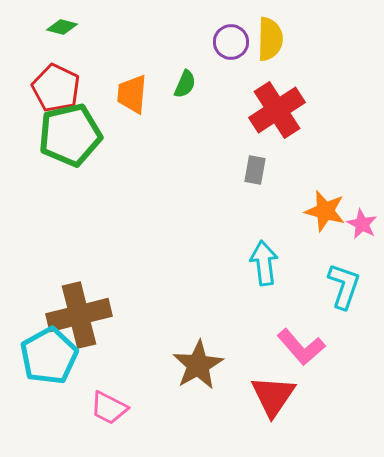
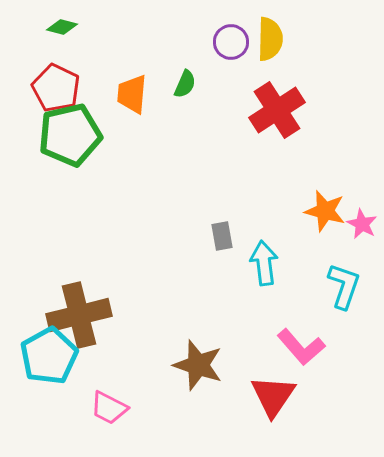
gray rectangle: moved 33 px left, 66 px down; rotated 20 degrees counterclockwise
brown star: rotated 24 degrees counterclockwise
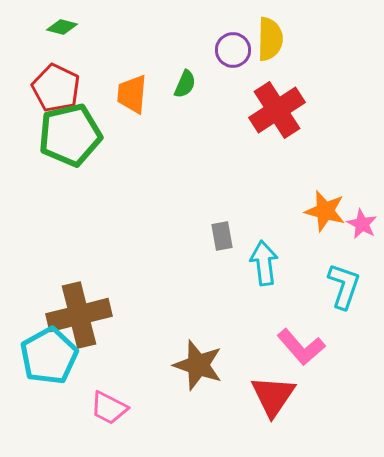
purple circle: moved 2 px right, 8 px down
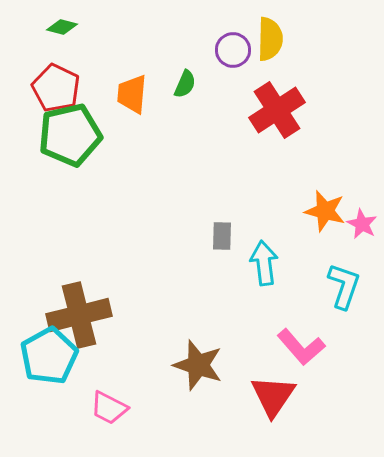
gray rectangle: rotated 12 degrees clockwise
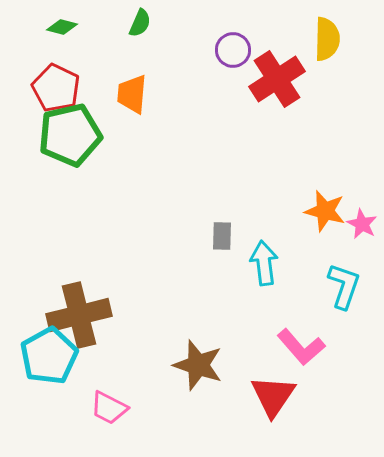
yellow semicircle: moved 57 px right
green semicircle: moved 45 px left, 61 px up
red cross: moved 31 px up
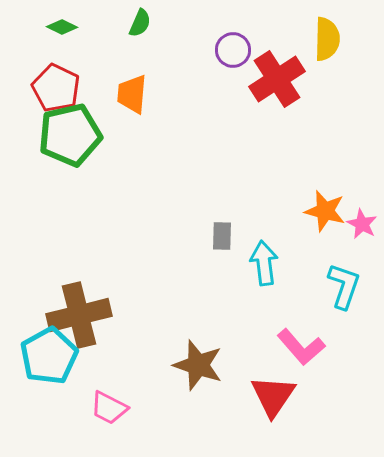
green diamond: rotated 12 degrees clockwise
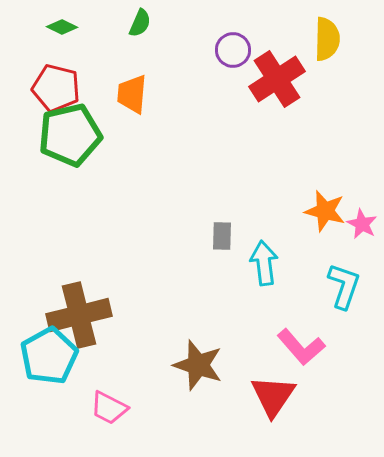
red pentagon: rotated 12 degrees counterclockwise
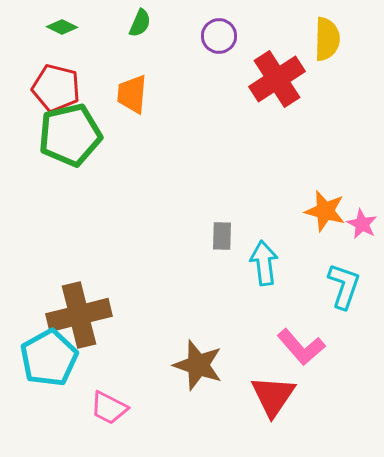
purple circle: moved 14 px left, 14 px up
cyan pentagon: moved 2 px down
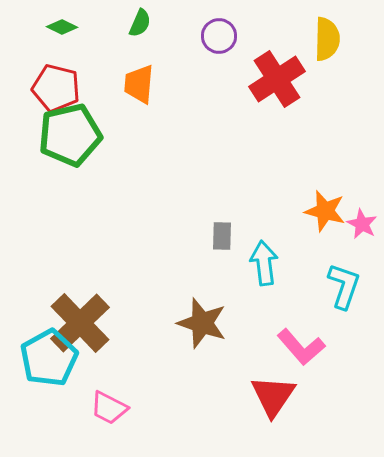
orange trapezoid: moved 7 px right, 10 px up
brown cross: moved 1 px right, 8 px down; rotated 30 degrees counterclockwise
brown star: moved 4 px right, 42 px up
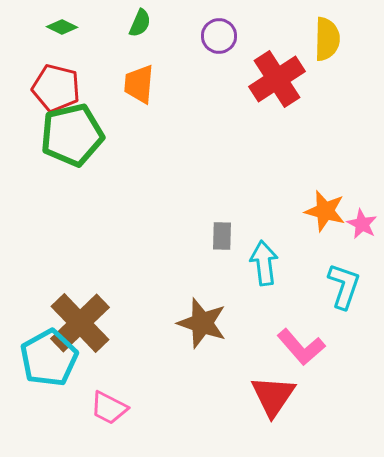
green pentagon: moved 2 px right
